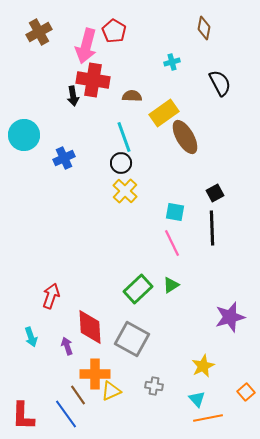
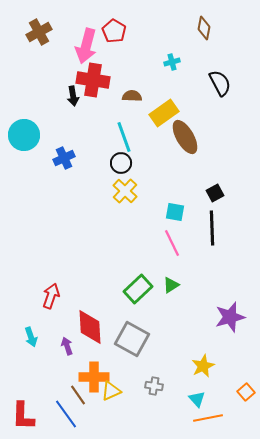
orange cross: moved 1 px left, 3 px down
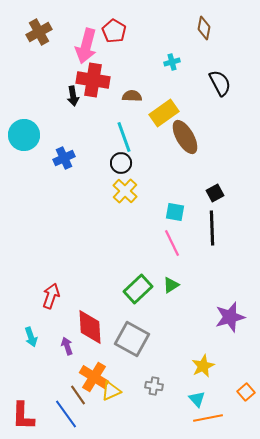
orange cross: rotated 32 degrees clockwise
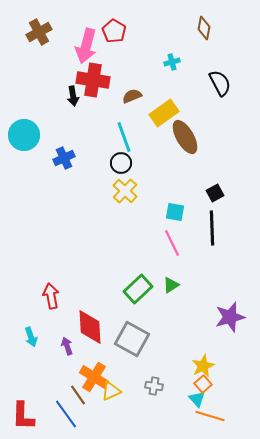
brown semicircle: rotated 24 degrees counterclockwise
red arrow: rotated 30 degrees counterclockwise
orange square: moved 43 px left, 8 px up
orange line: moved 2 px right, 2 px up; rotated 28 degrees clockwise
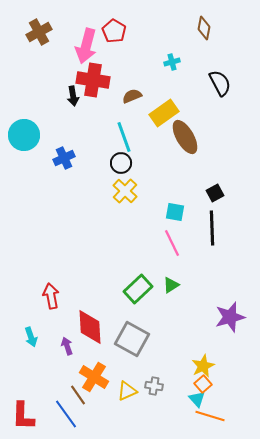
yellow triangle: moved 16 px right
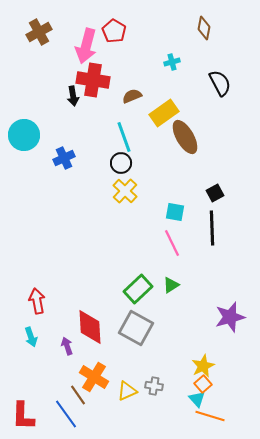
red arrow: moved 14 px left, 5 px down
gray square: moved 4 px right, 11 px up
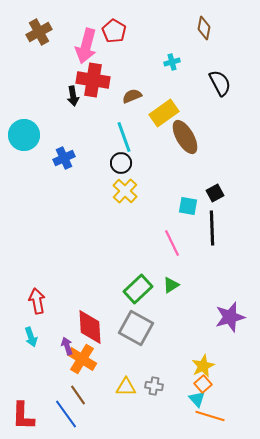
cyan square: moved 13 px right, 6 px up
orange cross: moved 12 px left, 18 px up
yellow triangle: moved 1 px left, 4 px up; rotated 25 degrees clockwise
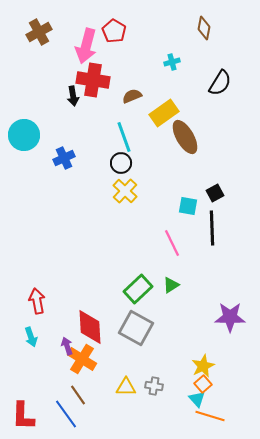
black semicircle: rotated 60 degrees clockwise
purple star: rotated 16 degrees clockwise
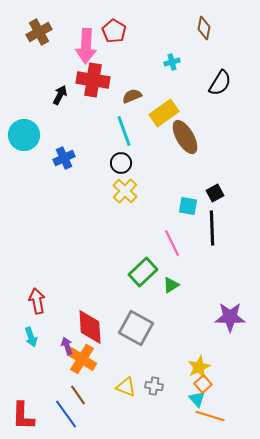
pink arrow: rotated 12 degrees counterclockwise
black arrow: moved 13 px left, 1 px up; rotated 144 degrees counterclockwise
cyan line: moved 6 px up
green rectangle: moved 5 px right, 17 px up
yellow star: moved 4 px left, 1 px down
yellow triangle: rotated 20 degrees clockwise
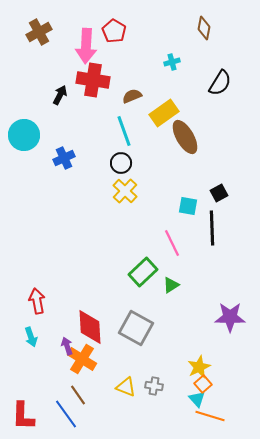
black square: moved 4 px right
